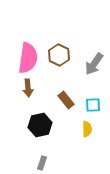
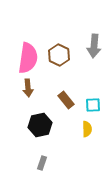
gray arrow: moved 18 px up; rotated 30 degrees counterclockwise
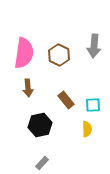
pink semicircle: moved 4 px left, 5 px up
gray rectangle: rotated 24 degrees clockwise
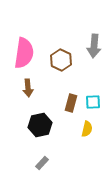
brown hexagon: moved 2 px right, 5 px down
brown rectangle: moved 5 px right, 3 px down; rotated 54 degrees clockwise
cyan square: moved 3 px up
yellow semicircle: rotated 14 degrees clockwise
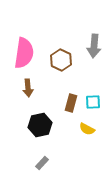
yellow semicircle: rotated 105 degrees clockwise
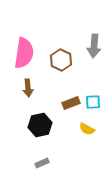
brown rectangle: rotated 54 degrees clockwise
gray rectangle: rotated 24 degrees clockwise
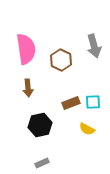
gray arrow: rotated 20 degrees counterclockwise
pink semicircle: moved 2 px right, 4 px up; rotated 16 degrees counterclockwise
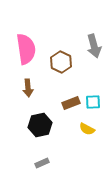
brown hexagon: moved 2 px down
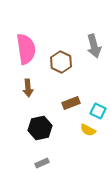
cyan square: moved 5 px right, 9 px down; rotated 28 degrees clockwise
black hexagon: moved 3 px down
yellow semicircle: moved 1 px right, 1 px down
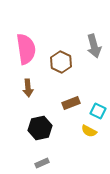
yellow semicircle: moved 1 px right, 1 px down
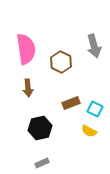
cyan square: moved 3 px left, 2 px up
